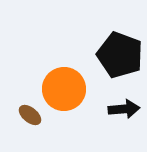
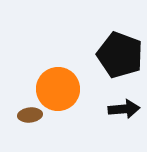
orange circle: moved 6 px left
brown ellipse: rotated 45 degrees counterclockwise
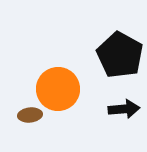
black pentagon: rotated 9 degrees clockwise
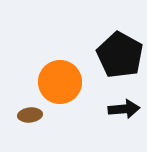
orange circle: moved 2 px right, 7 px up
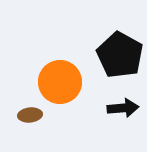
black arrow: moved 1 px left, 1 px up
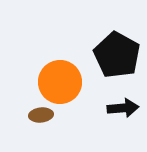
black pentagon: moved 3 px left
brown ellipse: moved 11 px right
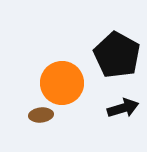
orange circle: moved 2 px right, 1 px down
black arrow: rotated 12 degrees counterclockwise
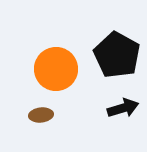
orange circle: moved 6 px left, 14 px up
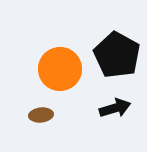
orange circle: moved 4 px right
black arrow: moved 8 px left
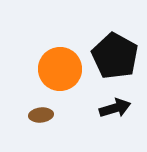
black pentagon: moved 2 px left, 1 px down
